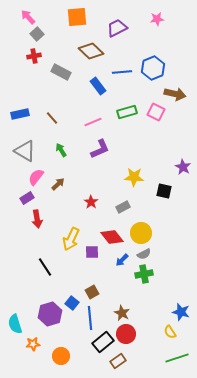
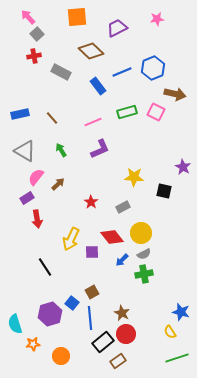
blue line at (122, 72): rotated 18 degrees counterclockwise
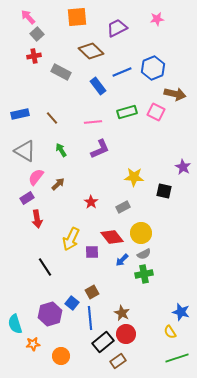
pink line at (93, 122): rotated 18 degrees clockwise
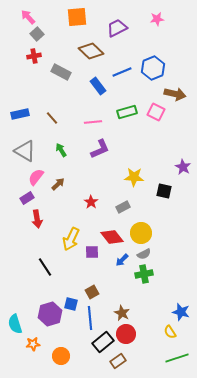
blue square at (72, 303): moved 1 px left, 1 px down; rotated 24 degrees counterclockwise
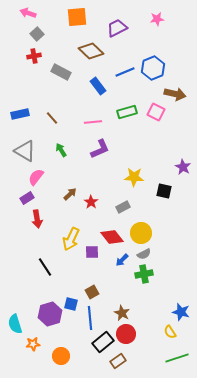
pink arrow at (28, 17): moved 4 px up; rotated 28 degrees counterclockwise
blue line at (122, 72): moved 3 px right
brown arrow at (58, 184): moved 12 px right, 10 px down
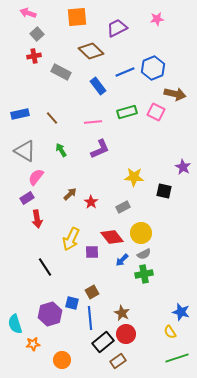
blue square at (71, 304): moved 1 px right, 1 px up
orange circle at (61, 356): moved 1 px right, 4 px down
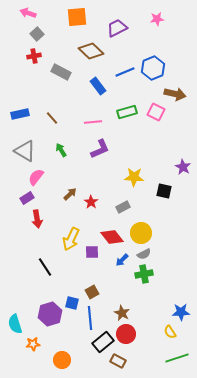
blue star at (181, 312): rotated 18 degrees counterclockwise
brown rectangle at (118, 361): rotated 63 degrees clockwise
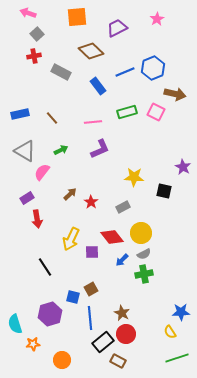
pink star at (157, 19): rotated 24 degrees counterclockwise
green arrow at (61, 150): rotated 96 degrees clockwise
pink semicircle at (36, 177): moved 6 px right, 5 px up
brown square at (92, 292): moved 1 px left, 3 px up
blue square at (72, 303): moved 1 px right, 6 px up
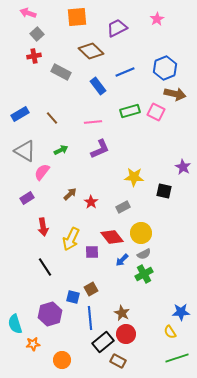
blue hexagon at (153, 68): moved 12 px right
green rectangle at (127, 112): moved 3 px right, 1 px up
blue rectangle at (20, 114): rotated 18 degrees counterclockwise
red arrow at (37, 219): moved 6 px right, 8 px down
green cross at (144, 274): rotated 18 degrees counterclockwise
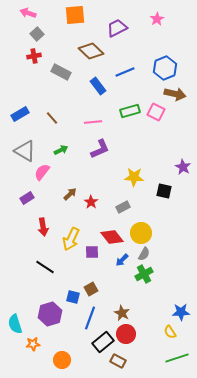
orange square at (77, 17): moved 2 px left, 2 px up
gray semicircle at (144, 254): rotated 32 degrees counterclockwise
black line at (45, 267): rotated 24 degrees counterclockwise
blue line at (90, 318): rotated 25 degrees clockwise
